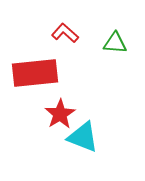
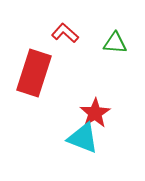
red rectangle: moved 1 px left; rotated 66 degrees counterclockwise
red star: moved 35 px right, 1 px up
cyan triangle: moved 1 px down
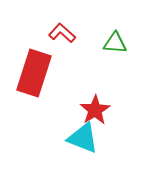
red L-shape: moved 3 px left
red star: moved 3 px up
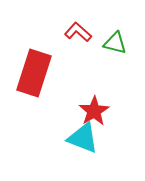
red L-shape: moved 16 px right, 1 px up
green triangle: rotated 10 degrees clockwise
red star: moved 1 px left, 1 px down
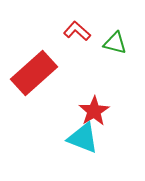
red L-shape: moved 1 px left, 1 px up
red rectangle: rotated 30 degrees clockwise
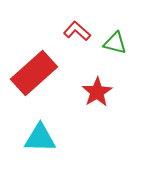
red star: moved 3 px right, 19 px up
cyan triangle: moved 43 px left; rotated 20 degrees counterclockwise
